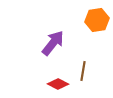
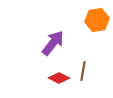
red diamond: moved 1 px right, 6 px up
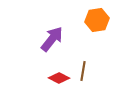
purple arrow: moved 1 px left, 4 px up
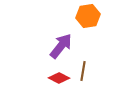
orange hexagon: moved 9 px left, 4 px up
purple arrow: moved 9 px right, 7 px down
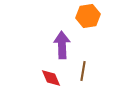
purple arrow: moved 1 px right, 1 px up; rotated 40 degrees counterclockwise
red diamond: moved 8 px left; rotated 40 degrees clockwise
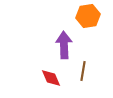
purple arrow: moved 2 px right
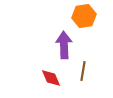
orange hexagon: moved 4 px left
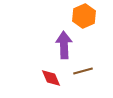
orange hexagon: rotated 15 degrees counterclockwise
brown line: rotated 66 degrees clockwise
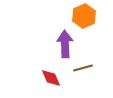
purple arrow: moved 1 px right, 1 px up
brown line: moved 3 px up
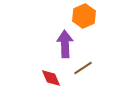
brown line: rotated 18 degrees counterclockwise
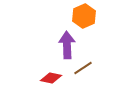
purple arrow: moved 2 px right, 1 px down
red diamond: rotated 55 degrees counterclockwise
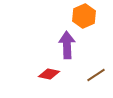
brown line: moved 13 px right, 7 px down
red diamond: moved 2 px left, 4 px up
